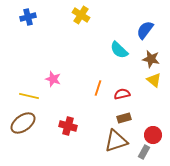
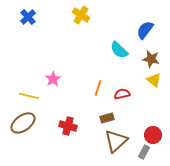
blue cross: rotated 28 degrees counterclockwise
pink star: rotated 21 degrees clockwise
brown rectangle: moved 17 px left
brown triangle: rotated 25 degrees counterclockwise
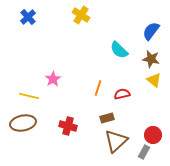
blue semicircle: moved 6 px right, 1 px down
brown ellipse: rotated 25 degrees clockwise
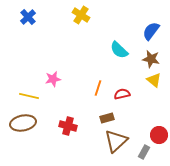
pink star: rotated 21 degrees clockwise
red circle: moved 6 px right
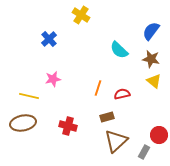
blue cross: moved 21 px right, 22 px down
yellow triangle: moved 1 px down
brown rectangle: moved 1 px up
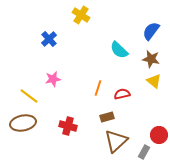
yellow line: rotated 24 degrees clockwise
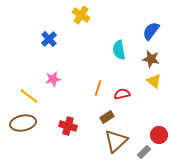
cyan semicircle: rotated 36 degrees clockwise
brown rectangle: rotated 16 degrees counterclockwise
gray rectangle: rotated 16 degrees clockwise
